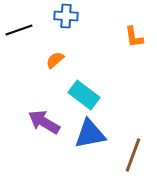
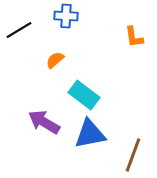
black line: rotated 12 degrees counterclockwise
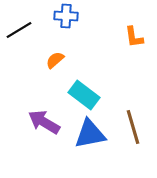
brown line: moved 28 px up; rotated 36 degrees counterclockwise
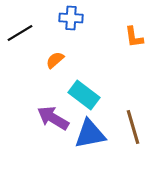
blue cross: moved 5 px right, 2 px down
black line: moved 1 px right, 3 px down
purple arrow: moved 9 px right, 4 px up
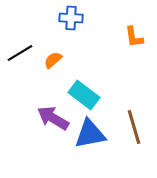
black line: moved 20 px down
orange semicircle: moved 2 px left
brown line: moved 1 px right
